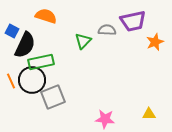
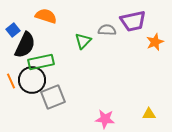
blue square: moved 1 px right, 1 px up; rotated 24 degrees clockwise
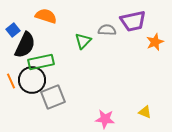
yellow triangle: moved 4 px left, 2 px up; rotated 24 degrees clockwise
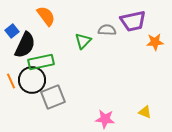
orange semicircle: rotated 35 degrees clockwise
blue square: moved 1 px left, 1 px down
orange star: rotated 18 degrees clockwise
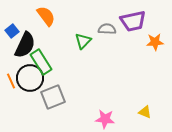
gray semicircle: moved 1 px up
green rectangle: rotated 70 degrees clockwise
black circle: moved 2 px left, 2 px up
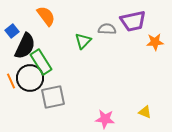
black semicircle: moved 1 px down
gray square: rotated 10 degrees clockwise
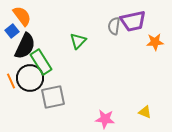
orange semicircle: moved 24 px left
gray semicircle: moved 7 px right, 3 px up; rotated 84 degrees counterclockwise
green triangle: moved 5 px left
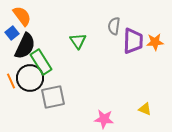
purple trapezoid: moved 20 px down; rotated 76 degrees counterclockwise
blue square: moved 2 px down
green triangle: rotated 18 degrees counterclockwise
yellow triangle: moved 3 px up
pink star: moved 1 px left
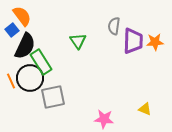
blue square: moved 3 px up
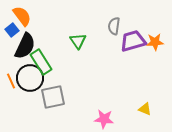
purple trapezoid: rotated 108 degrees counterclockwise
